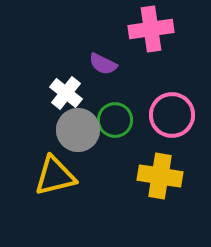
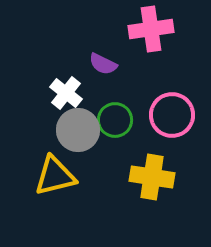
yellow cross: moved 8 px left, 1 px down
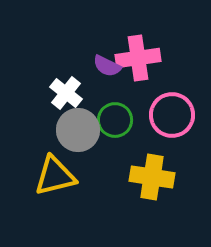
pink cross: moved 13 px left, 29 px down
purple semicircle: moved 4 px right, 2 px down
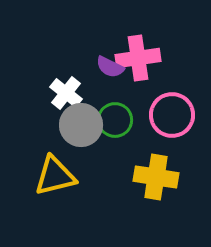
purple semicircle: moved 3 px right, 1 px down
gray circle: moved 3 px right, 5 px up
yellow cross: moved 4 px right
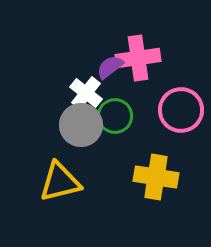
purple semicircle: rotated 116 degrees clockwise
white cross: moved 20 px right
pink circle: moved 9 px right, 5 px up
green circle: moved 4 px up
yellow triangle: moved 5 px right, 6 px down
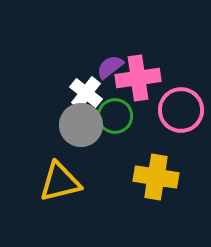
pink cross: moved 20 px down
